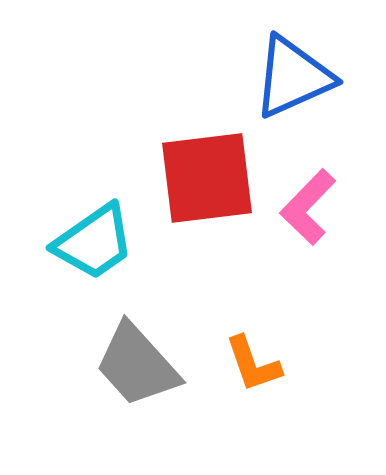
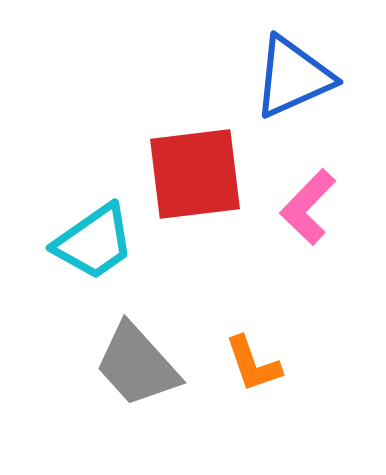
red square: moved 12 px left, 4 px up
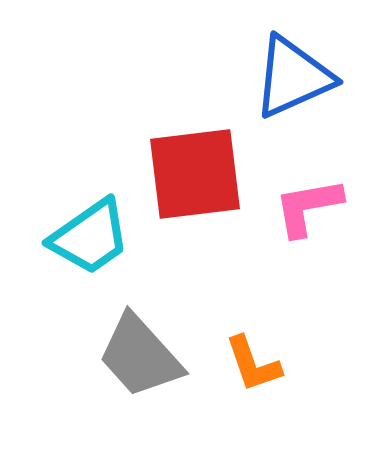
pink L-shape: rotated 36 degrees clockwise
cyan trapezoid: moved 4 px left, 5 px up
gray trapezoid: moved 3 px right, 9 px up
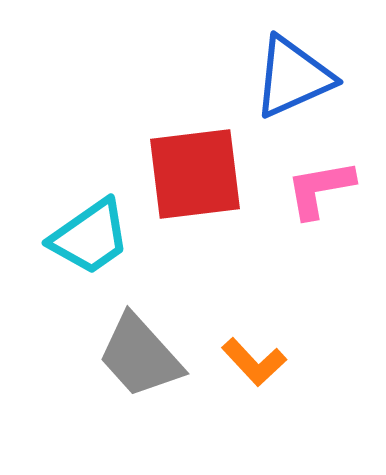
pink L-shape: moved 12 px right, 18 px up
orange L-shape: moved 1 px right, 2 px up; rotated 24 degrees counterclockwise
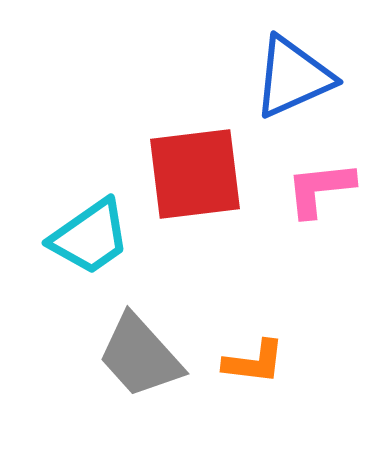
pink L-shape: rotated 4 degrees clockwise
orange L-shape: rotated 40 degrees counterclockwise
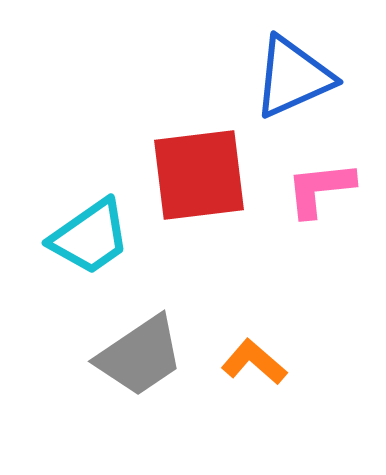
red square: moved 4 px right, 1 px down
gray trapezoid: rotated 82 degrees counterclockwise
orange L-shape: rotated 146 degrees counterclockwise
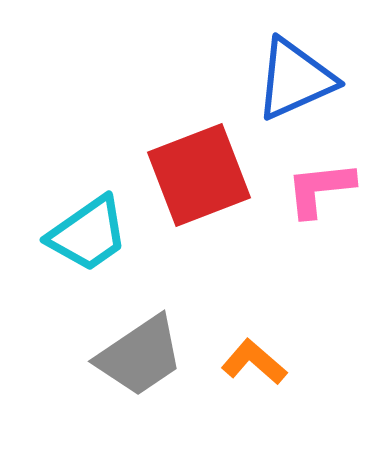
blue triangle: moved 2 px right, 2 px down
red square: rotated 14 degrees counterclockwise
cyan trapezoid: moved 2 px left, 3 px up
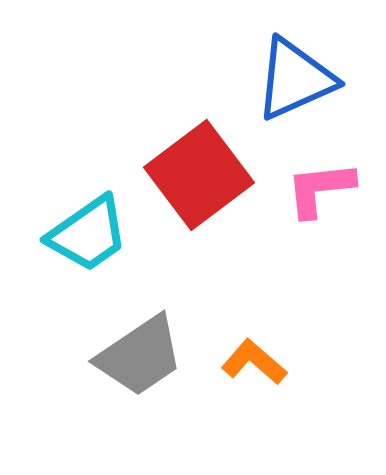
red square: rotated 16 degrees counterclockwise
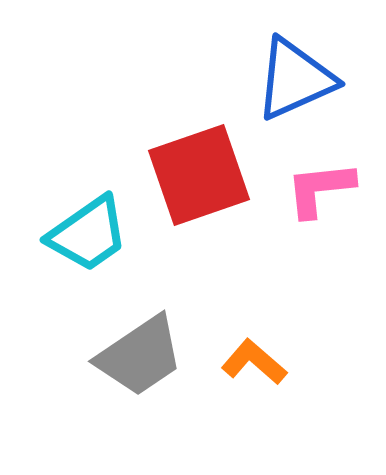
red square: rotated 18 degrees clockwise
